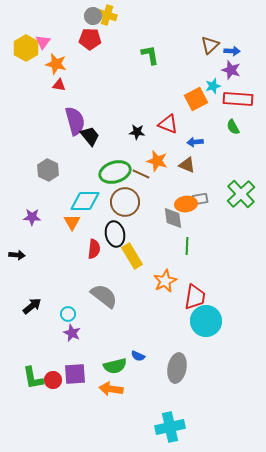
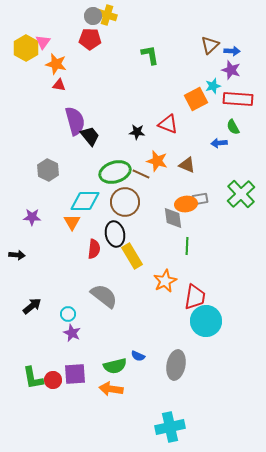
blue arrow at (195, 142): moved 24 px right, 1 px down
gray ellipse at (177, 368): moved 1 px left, 3 px up
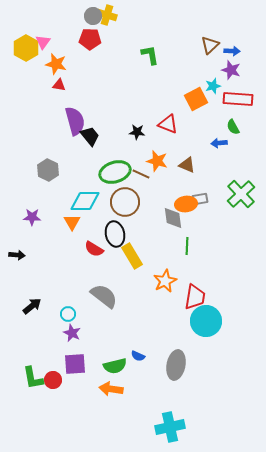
red semicircle at (94, 249): rotated 114 degrees clockwise
purple square at (75, 374): moved 10 px up
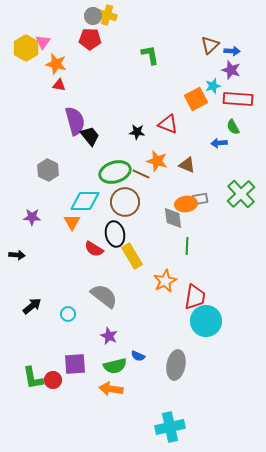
purple star at (72, 333): moved 37 px right, 3 px down
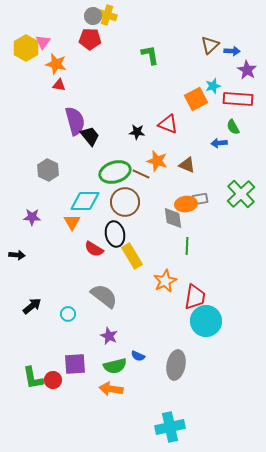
purple star at (231, 70): moved 16 px right; rotated 12 degrees clockwise
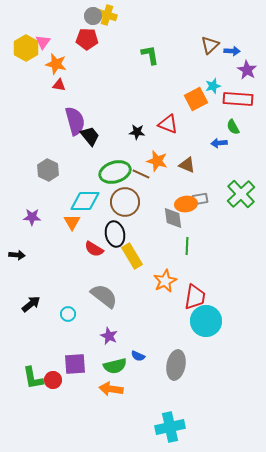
red pentagon at (90, 39): moved 3 px left
black arrow at (32, 306): moved 1 px left, 2 px up
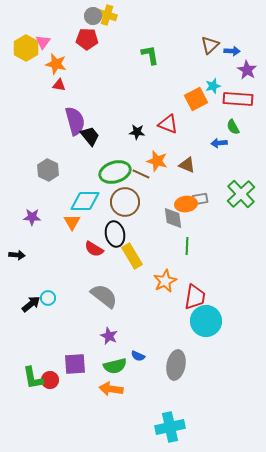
cyan circle at (68, 314): moved 20 px left, 16 px up
red circle at (53, 380): moved 3 px left
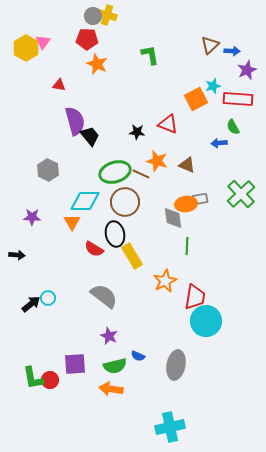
orange star at (56, 64): moved 41 px right; rotated 10 degrees clockwise
purple star at (247, 70): rotated 18 degrees clockwise
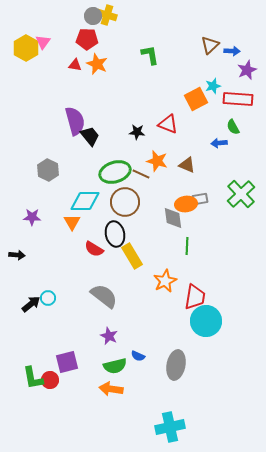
red triangle at (59, 85): moved 16 px right, 20 px up
purple square at (75, 364): moved 8 px left, 2 px up; rotated 10 degrees counterclockwise
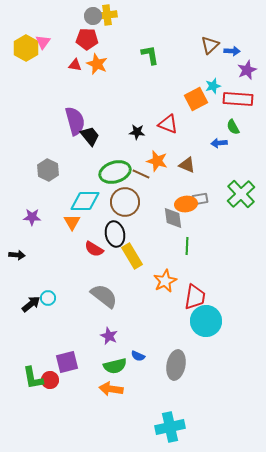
yellow cross at (107, 15): rotated 24 degrees counterclockwise
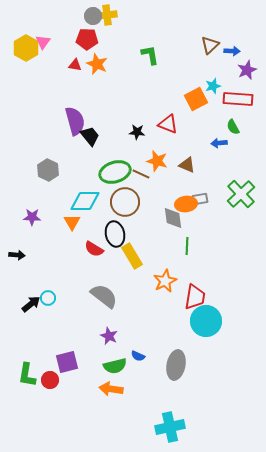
green L-shape at (33, 378): moved 6 px left, 3 px up; rotated 20 degrees clockwise
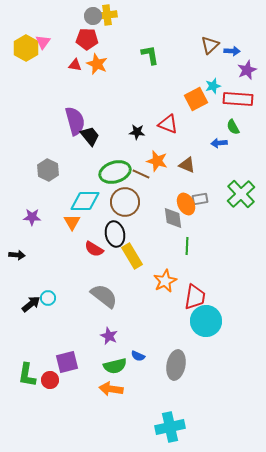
orange ellipse at (186, 204): rotated 70 degrees clockwise
